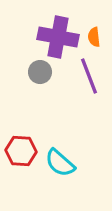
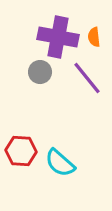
purple line: moved 2 px left, 2 px down; rotated 18 degrees counterclockwise
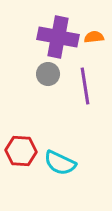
orange semicircle: rotated 90 degrees clockwise
gray circle: moved 8 px right, 2 px down
purple line: moved 2 px left, 8 px down; rotated 30 degrees clockwise
cyan semicircle: rotated 16 degrees counterclockwise
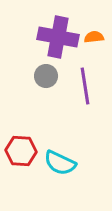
gray circle: moved 2 px left, 2 px down
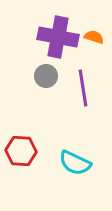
orange semicircle: rotated 24 degrees clockwise
purple line: moved 2 px left, 2 px down
cyan semicircle: moved 15 px right
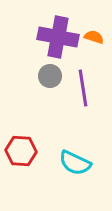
gray circle: moved 4 px right
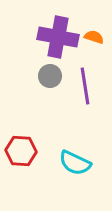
purple line: moved 2 px right, 2 px up
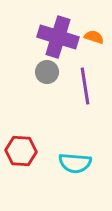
purple cross: rotated 6 degrees clockwise
gray circle: moved 3 px left, 4 px up
cyan semicircle: rotated 20 degrees counterclockwise
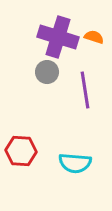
purple line: moved 4 px down
